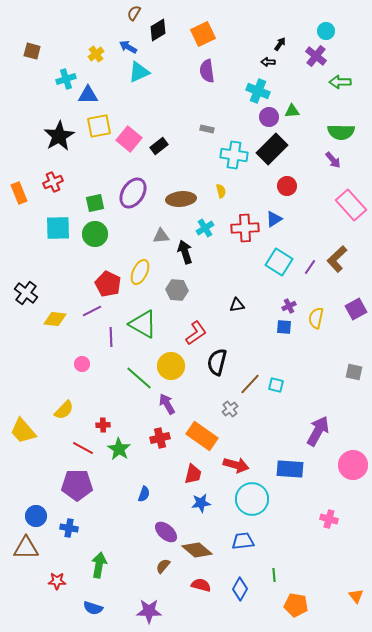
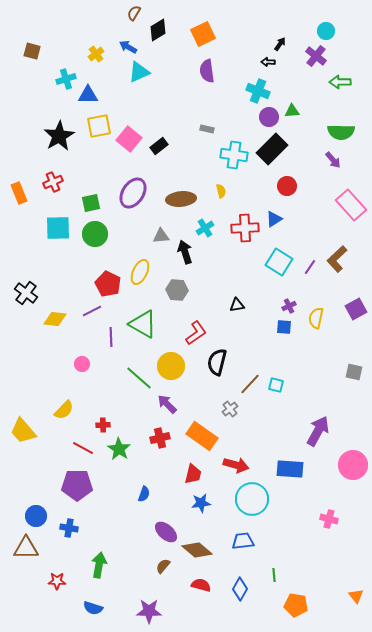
green square at (95, 203): moved 4 px left
purple arrow at (167, 404): rotated 15 degrees counterclockwise
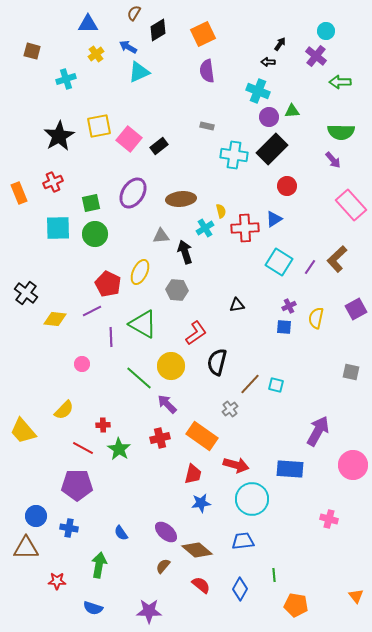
blue triangle at (88, 95): moved 71 px up
gray rectangle at (207, 129): moved 3 px up
yellow semicircle at (221, 191): moved 20 px down
gray square at (354, 372): moved 3 px left
blue semicircle at (144, 494): moved 23 px left, 39 px down; rotated 126 degrees clockwise
red semicircle at (201, 585): rotated 24 degrees clockwise
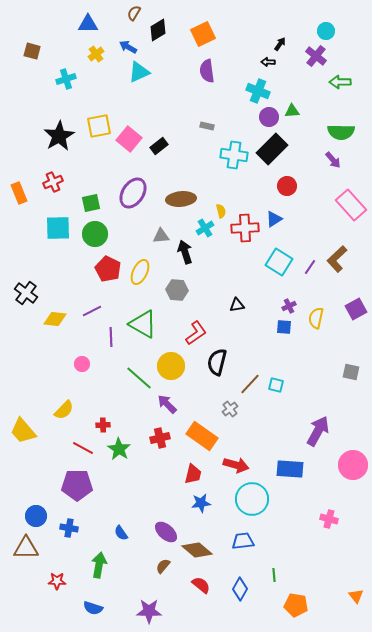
red pentagon at (108, 284): moved 15 px up
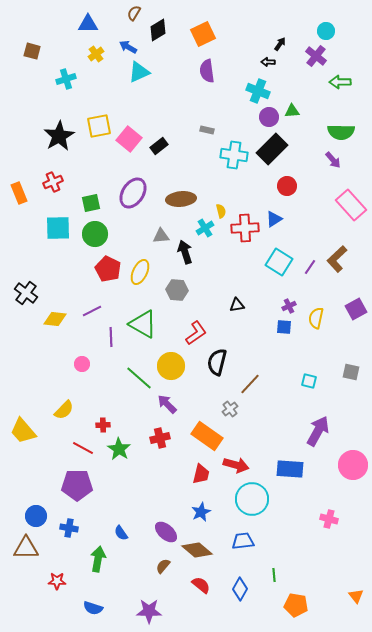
gray rectangle at (207, 126): moved 4 px down
cyan square at (276, 385): moved 33 px right, 4 px up
orange rectangle at (202, 436): moved 5 px right
red trapezoid at (193, 474): moved 8 px right
blue star at (201, 503): moved 9 px down; rotated 18 degrees counterclockwise
green arrow at (99, 565): moved 1 px left, 6 px up
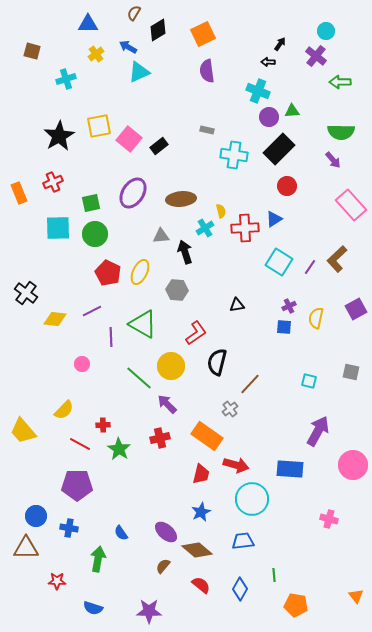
black rectangle at (272, 149): moved 7 px right
red pentagon at (108, 269): moved 4 px down
red line at (83, 448): moved 3 px left, 4 px up
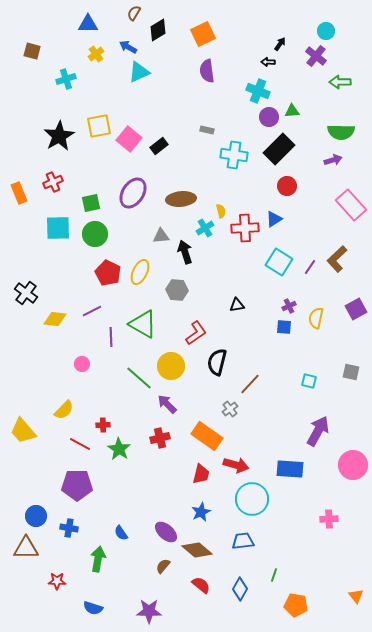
purple arrow at (333, 160): rotated 66 degrees counterclockwise
pink cross at (329, 519): rotated 18 degrees counterclockwise
green line at (274, 575): rotated 24 degrees clockwise
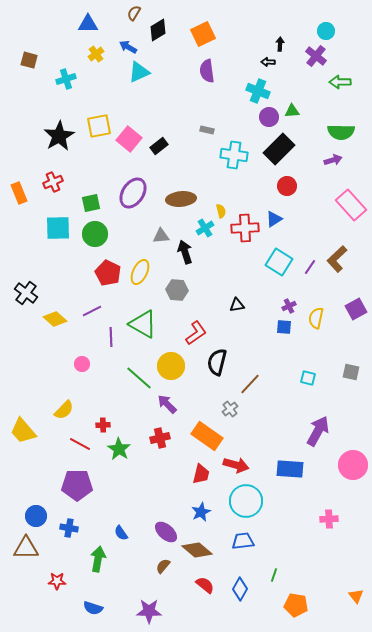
black arrow at (280, 44): rotated 32 degrees counterclockwise
brown square at (32, 51): moved 3 px left, 9 px down
yellow diamond at (55, 319): rotated 35 degrees clockwise
cyan square at (309, 381): moved 1 px left, 3 px up
cyan circle at (252, 499): moved 6 px left, 2 px down
red semicircle at (201, 585): moved 4 px right
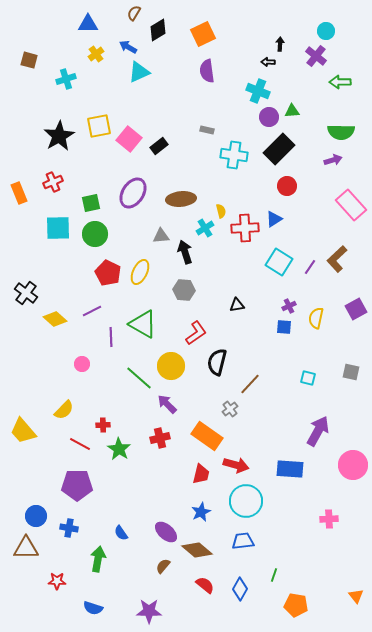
gray hexagon at (177, 290): moved 7 px right
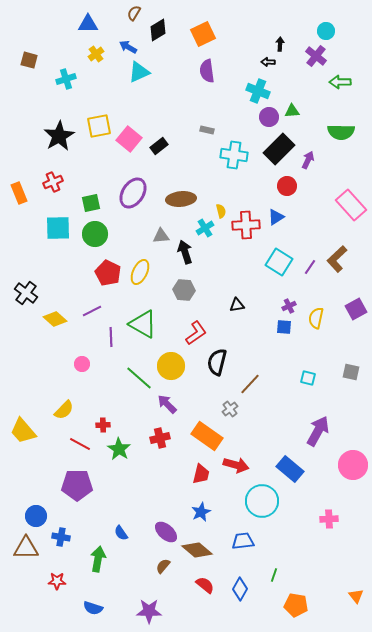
purple arrow at (333, 160): moved 25 px left; rotated 48 degrees counterclockwise
blue triangle at (274, 219): moved 2 px right, 2 px up
red cross at (245, 228): moved 1 px right, 3 px up
blue rectangle at (290, 469): rotated 36 degrees clockwise
cyan circle at (246, 501): moved 16 px right
blue cross at (69, 528): moved 8 px left, 9 px down
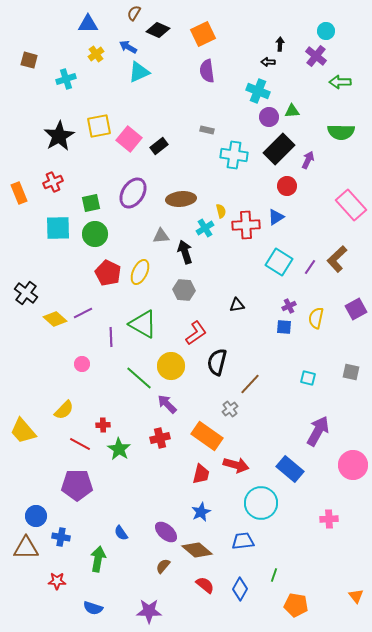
black diamond at (158, 30): rotated 55 degrees clockwise
purple line at (92, 311): moved 9 px left, 2 px down
cyan circle at (262, 501): moved 1 px left, 2 px down
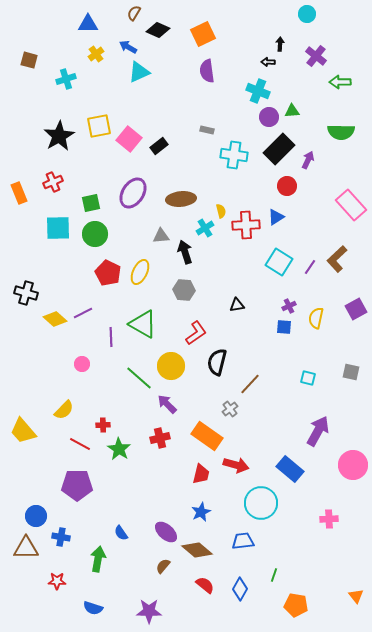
cyan circle at (326, 31): moved 19 px left, 17 px up
black cross at (26, 293): rotated 20 degrees counterclockwise
